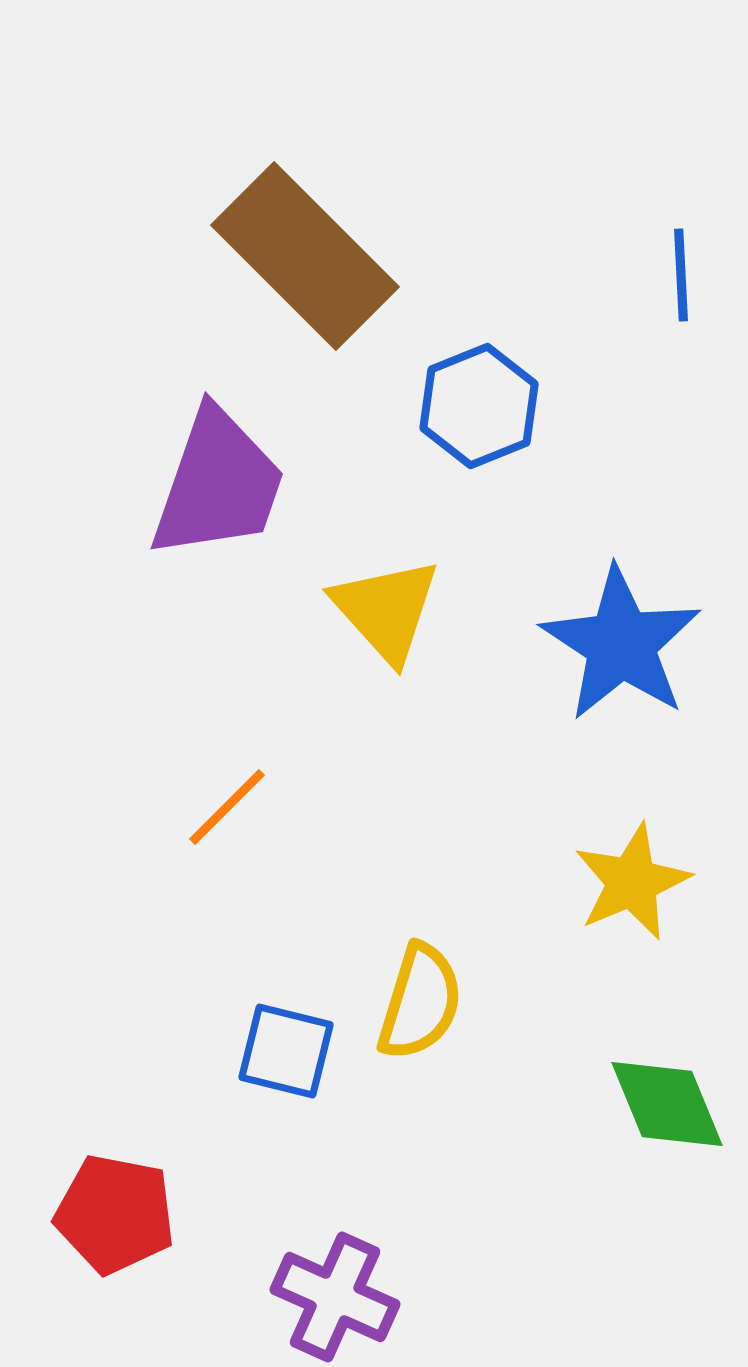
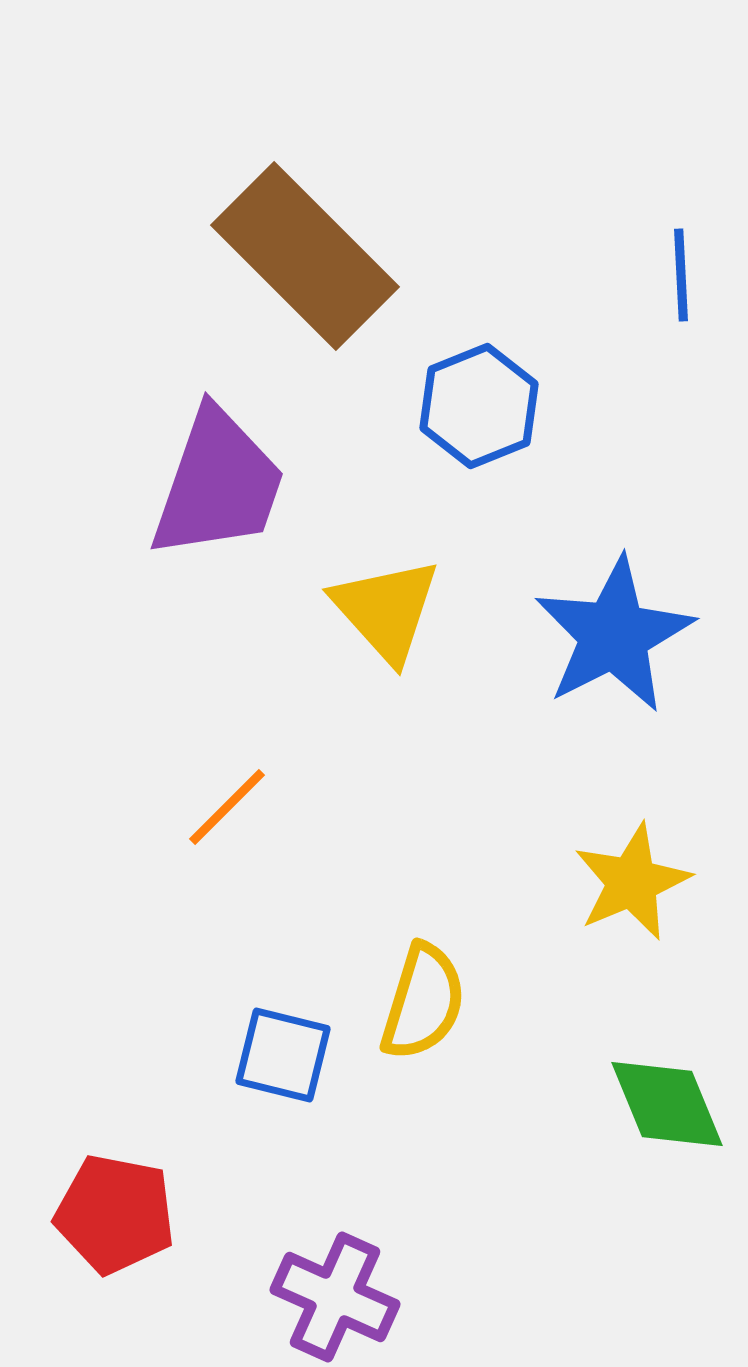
blue star: moved 7 px left, 9 px up; rotated 12 degrees clockwise
yellow semicircle: moved 3 px right
blue square: moved 3 px left, 4 px down
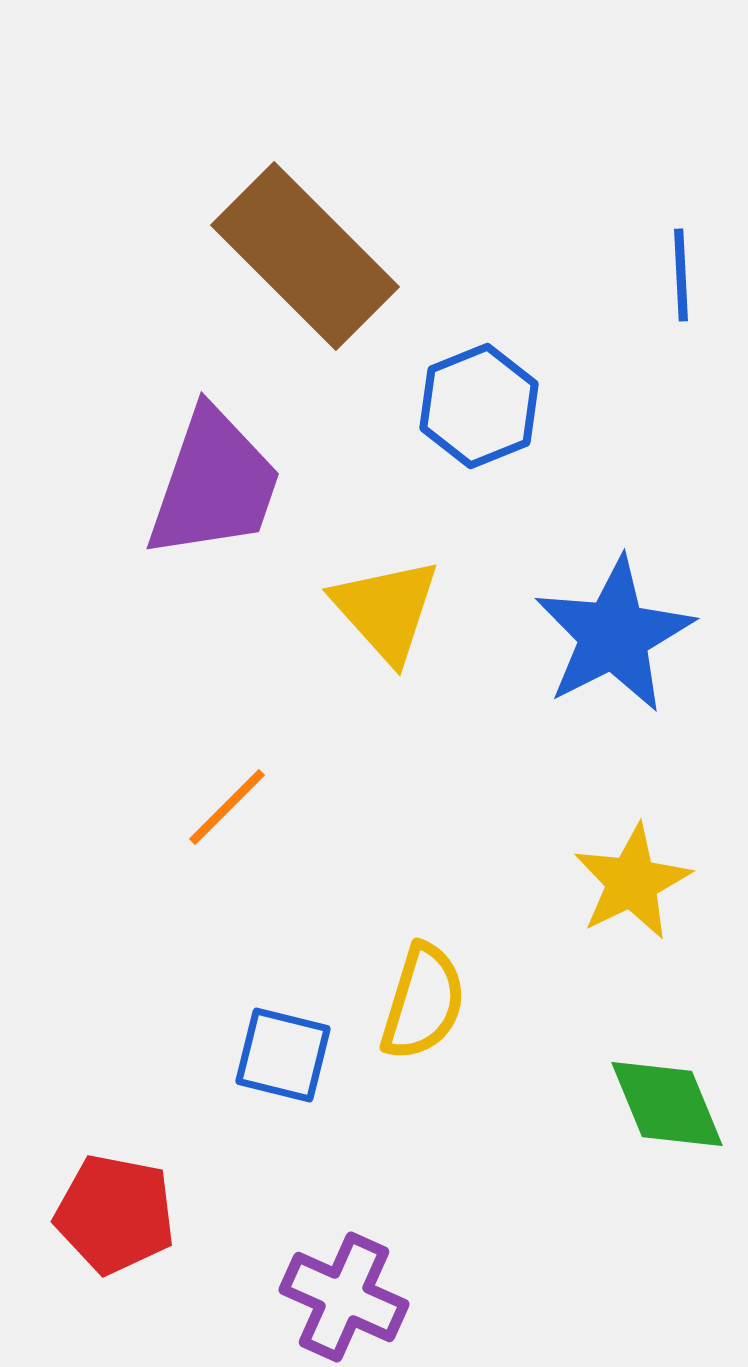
purple trapezoid: moved 4 px left
yellow star: rotated 3 degrees counterclockwise
purple cross: moved 9 px right
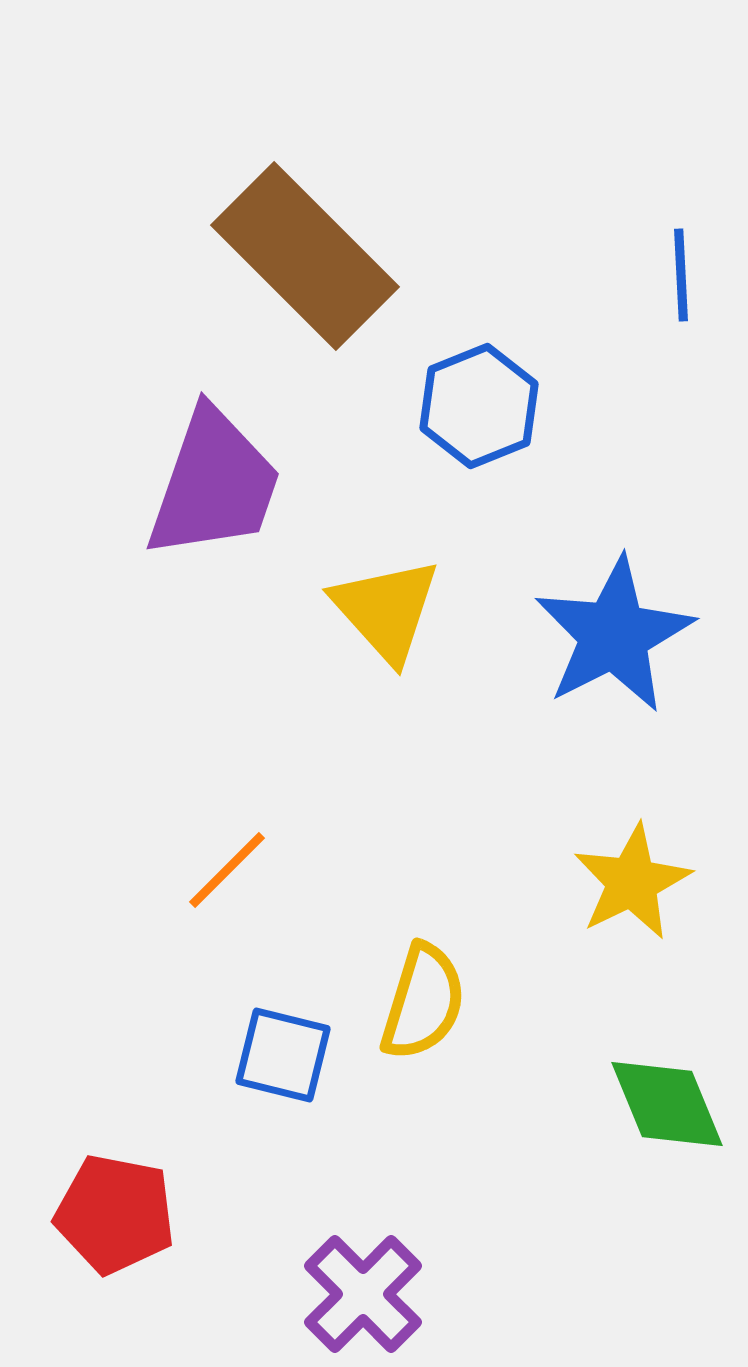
orange line: moved 63 px down
purple cross: moved 19 px right, 3 px up; rotated 21 degrees clockwise
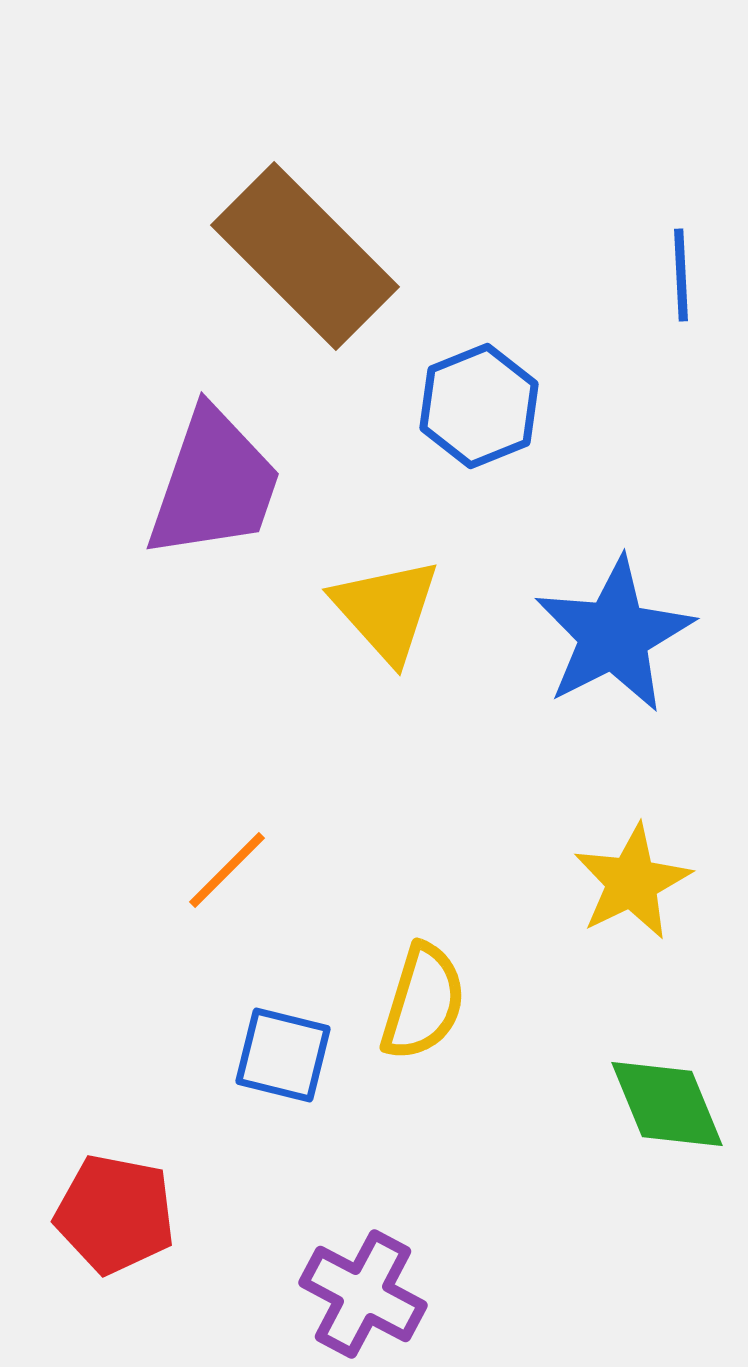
purple cross: rotated 17 degrees counterclockwise
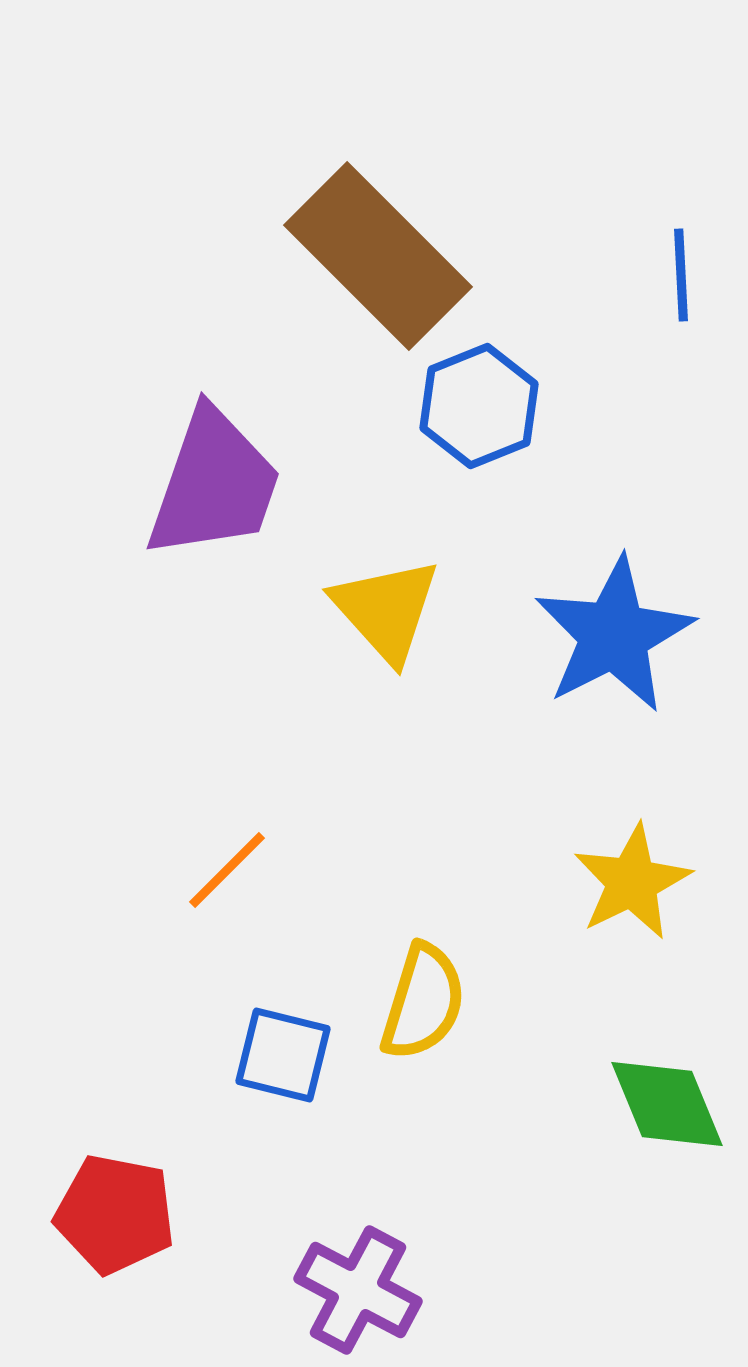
brown rectangle: moved 73 px right
purple cross: moved 5 px left, 4 px up
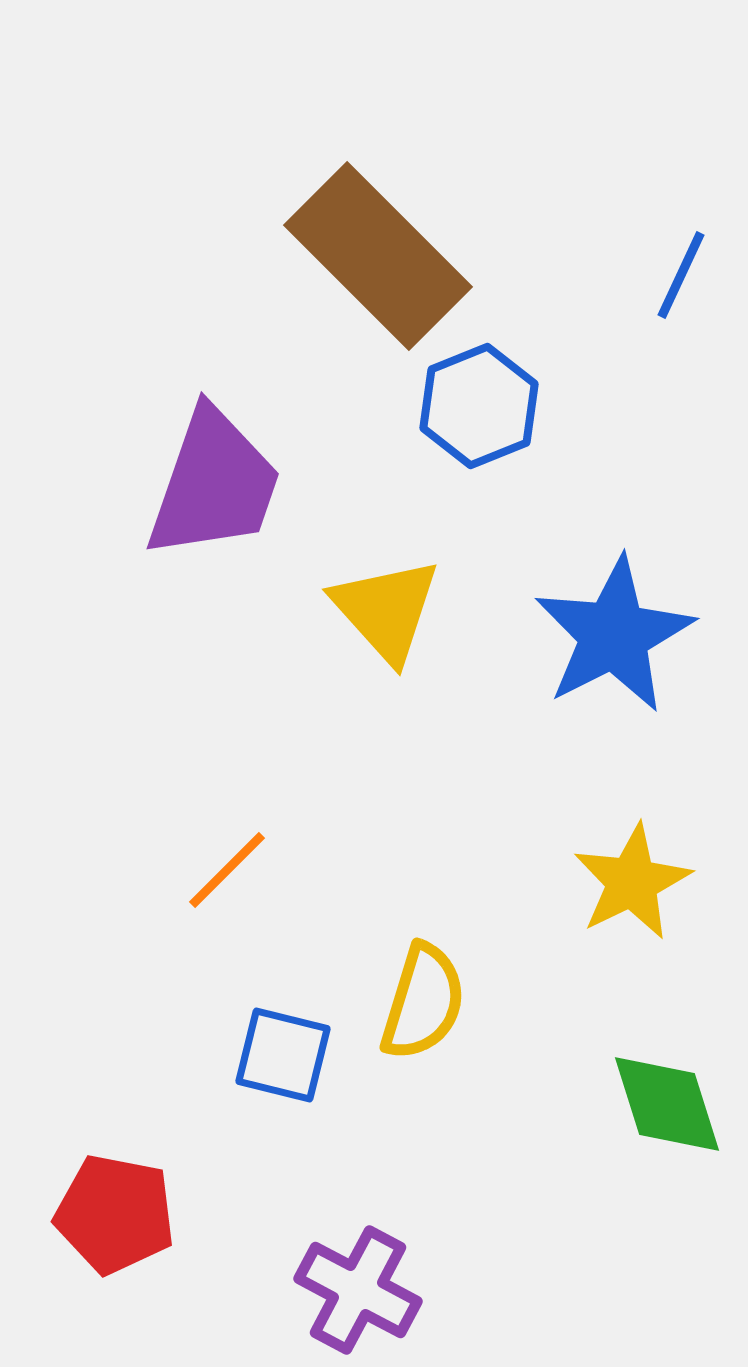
blue line: rotated 28 degrees clockwise
green diamond: rotated 5 degrees clockwise
